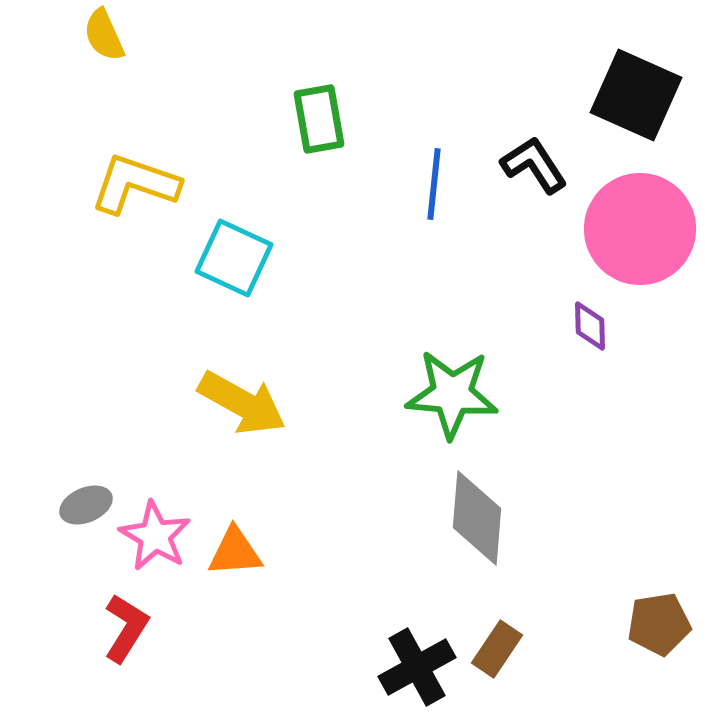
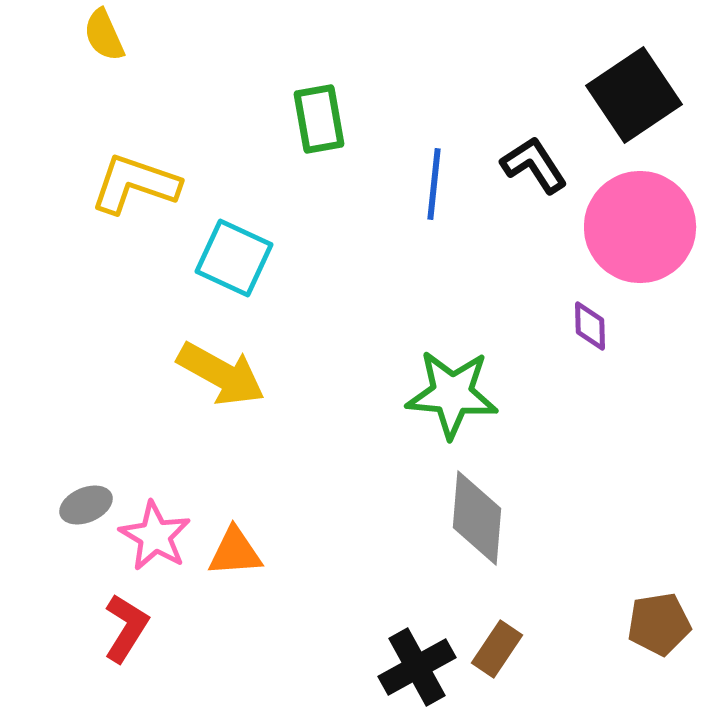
black square: moved 2 px left; rotated 32 degrees clockwise
pink circle: moved 2 px up
yellow arrow: moved 21 px left, 29 px up
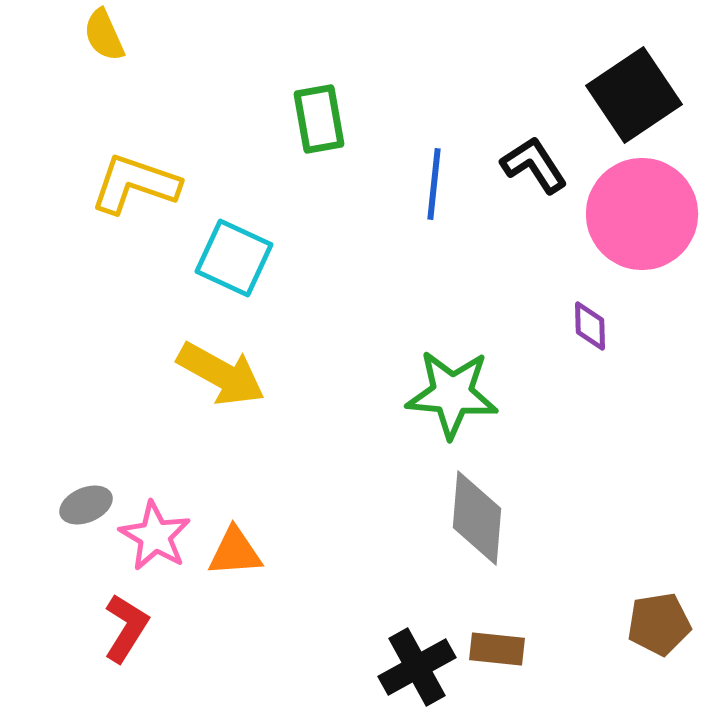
pink circle: moved 2 px right, 13 px up
brown rectangle: rotated 62 degrees clockwise
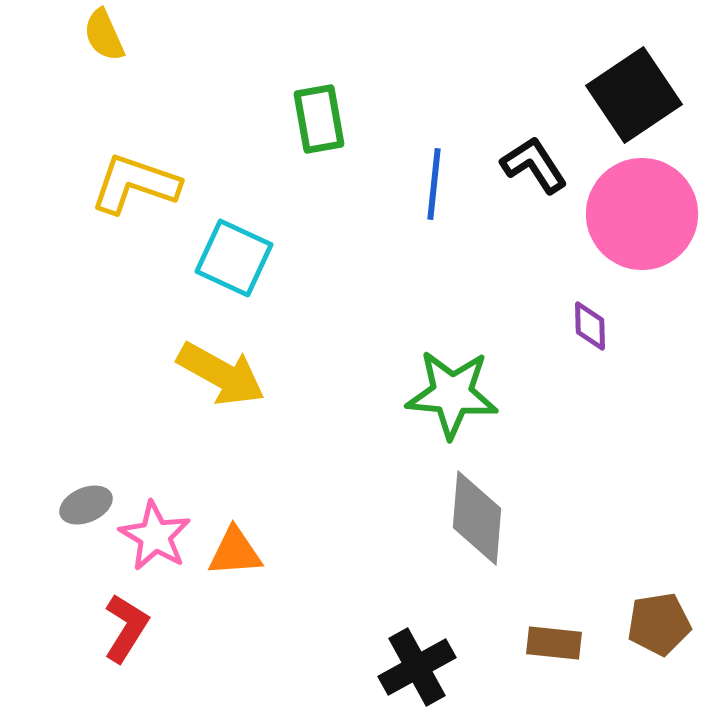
brown rectangle: moved 57 px right, 6 px up
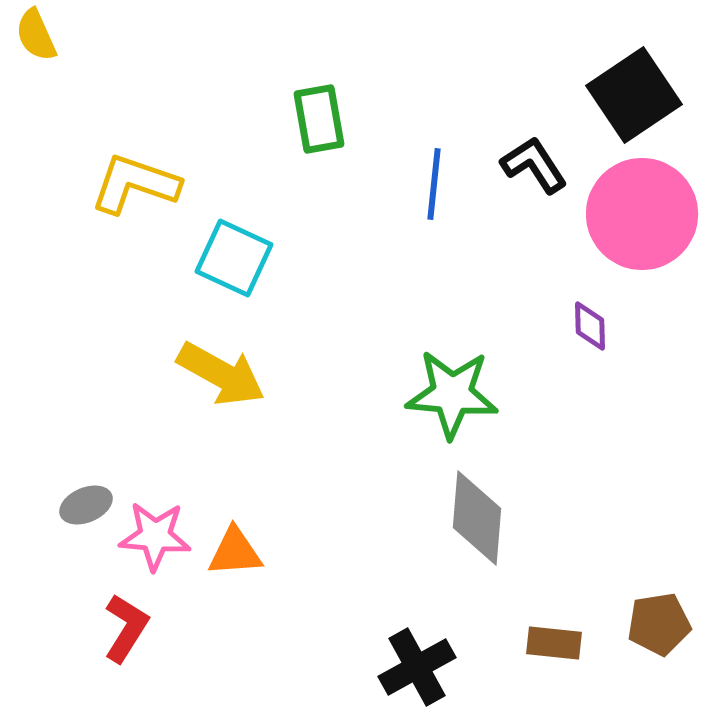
yellow semicircle: moved 68 px left
pink star: rotated 26 degrees counterclockwise
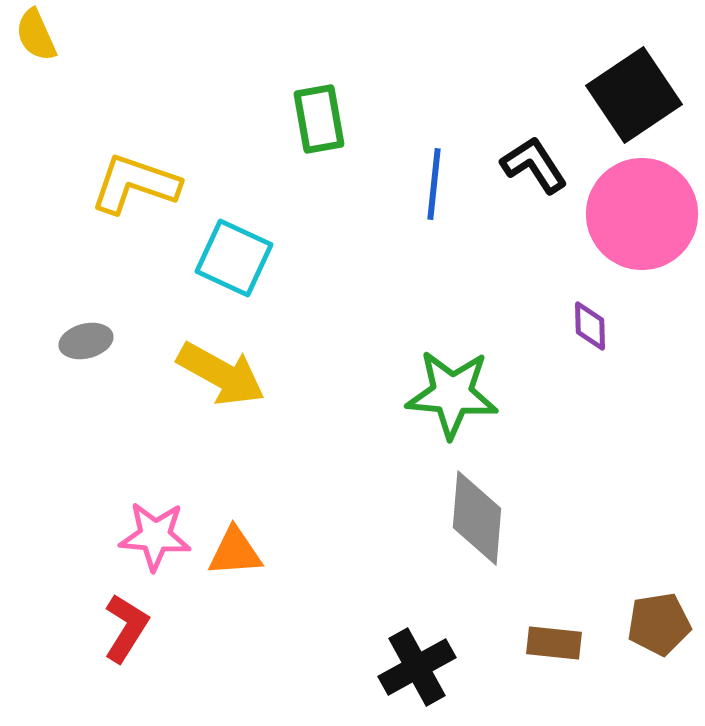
gray ellipse: moved 164 px up; rotated 9 degrees clockwise
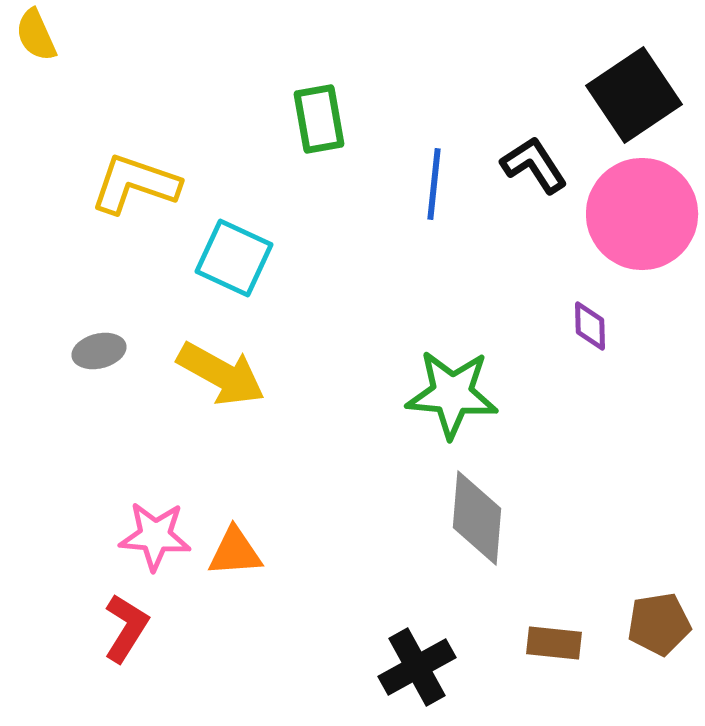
gray ellipse: moved 13 px right, 10 px down
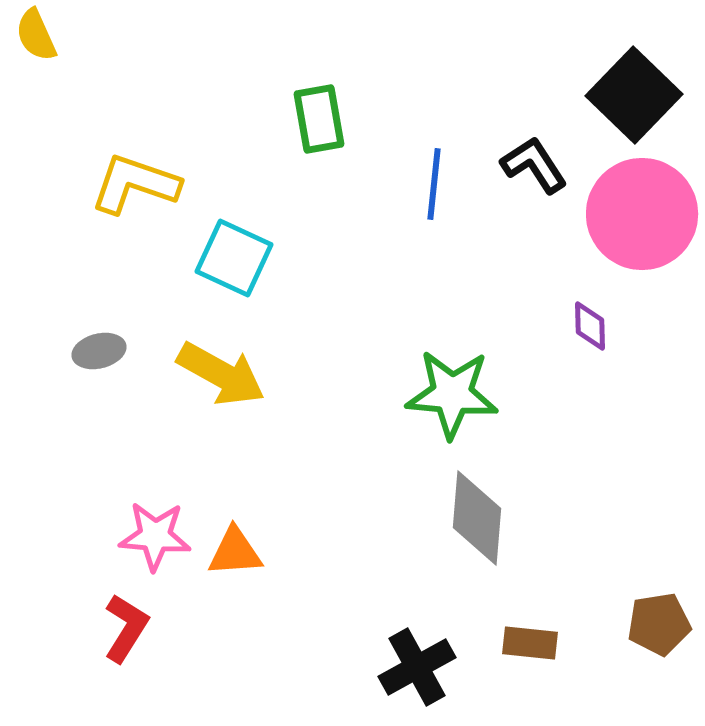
black square: rotated 12 degrees counterclockwise
brown rectangle: moved 24 px left
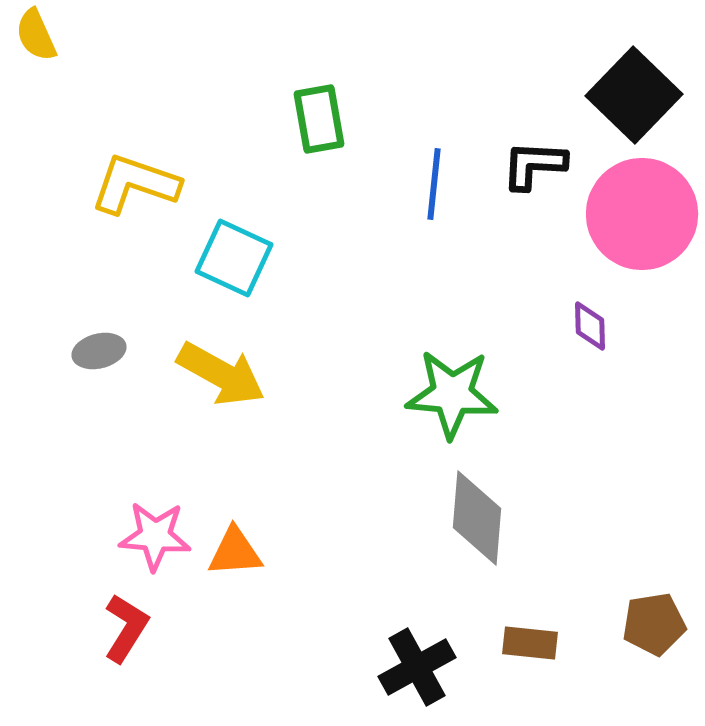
black L-shape: rotated 54 degrees counterclockwise
brown pentagon: moved 5 px left
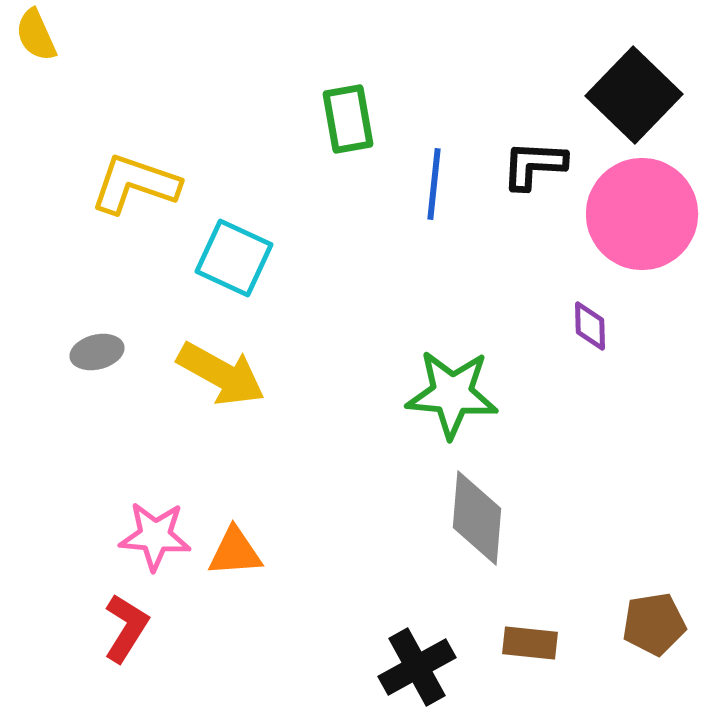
green rectangle: moved 29 px right
gray ellipse: moved 2 px left, 1 px down
